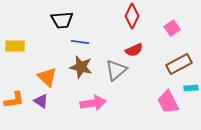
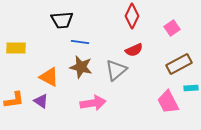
yellow rectangle: moved 1 px right, 2 px down
orange triangle: moved 2 px right; rotated 15 degrees counterclockwise
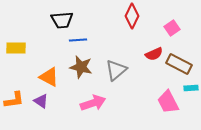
blue line: moved 2 px left, 2 px up; rotated 12 degrees counterclockwise
red semicircle: moved 20 px right, 4 px down
brown rectangle: rotated 55 degrees clockwise
pink arrow: rotated 10 degrees counterclockwise
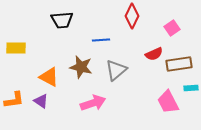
blue line: moved 23 px right
brown rectangle: rotated 35 degrees counterclockwise
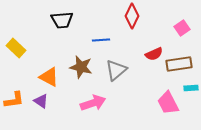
pink square: moved 10 px right
yellow rectangle: rotated 42 degrees clockwise
pink trapezoid: moved 1 px down
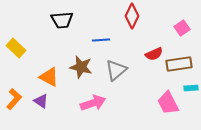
orange L-shape: moved 1 px up; rotated 40 degrees counterclockwise
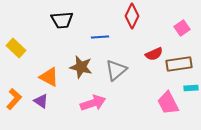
blue line: moved 1 px left, 3 px up
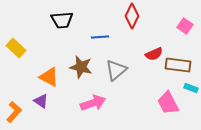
pink square: moved 3 px right, 2 px up; rotated 21 degrees counterclockwise
brown rectangle: moved 1 px left, 1 px down; rotated 15 degrees clockwise
cyan rectangle: rotated 24 degrees clockwise
orange L-shape: moved 13 px down
